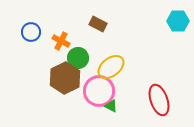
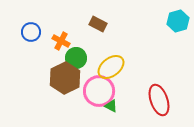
cyan hexagon: rotated 15 degrees counterclockwise
green circle: moved 2 px left
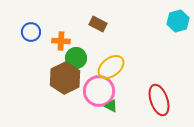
orange cross: rotated 24 degrees counterclockwise
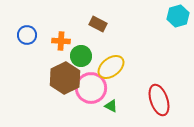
cyan hexagon: moved 5 px up
blue circle: moved 4 px left, 3 px down
green circle: moved 5 px right, 2 px up
pink circle: moved 8 px left, 3 px up
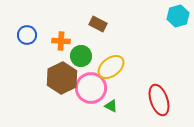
brown hexagon: moved 3 px left
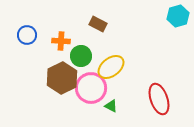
red ellipse: moved 1 px up
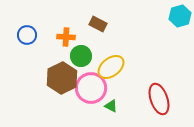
cyan hexagon: moved 2 px right
orange cross: moved 5 px right, 4 px up
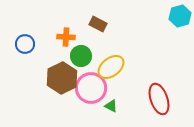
blue circle: moved 2 px left, 9 px down
